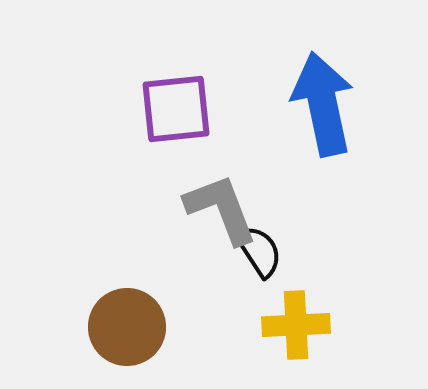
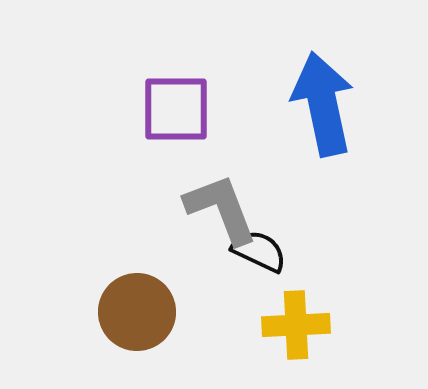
purple square: rotated 6 degrees clockwise
black semicircle: rotated 32 degrees counterclockwise
brown circle: moved 10 px right, 15 px up
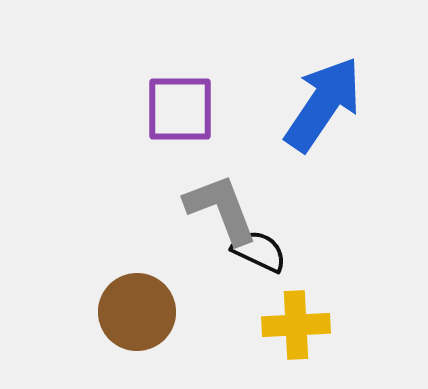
blue arrow: rotated 46 degrees clockwise
purple square: moved 4 px right
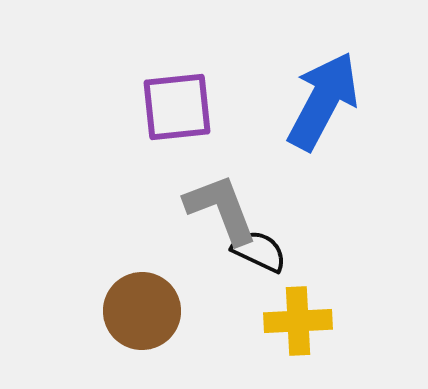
blue arrow: moved 3 px up; rotated 6 degrees counterclockwise
purple square: moved 3 px left, 2 px up; rotated 6 degrees counterclockwise
brown circle: moved 5 px right, 1 px up
yellow cross: moved 2 px right, 4 px up
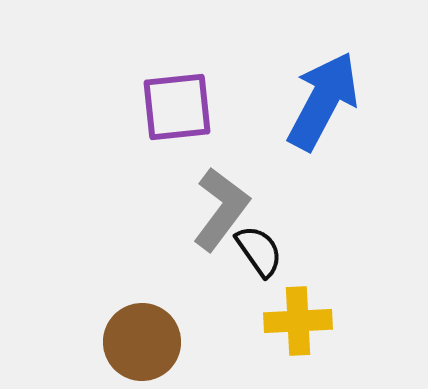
gray L-shape: rotated 58 degrees clockwise
black semicircle: rotated 30 degrees clockwise
brown circle: moved 31 px down
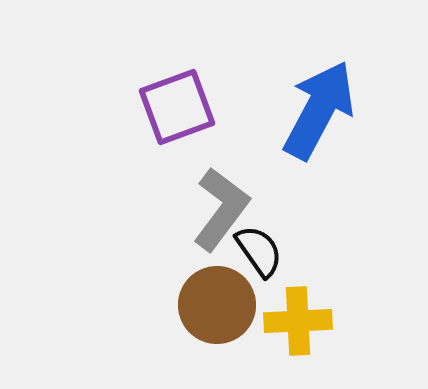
blue arrow: moved 4 px left, 9 px down
purple square: rotated 14 degrees counterclockwise
brown circle: moved 75 px right, 37 px up
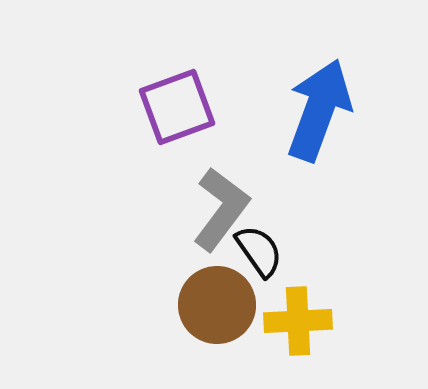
blue arrow: rotated 8 degrees counterclockwise
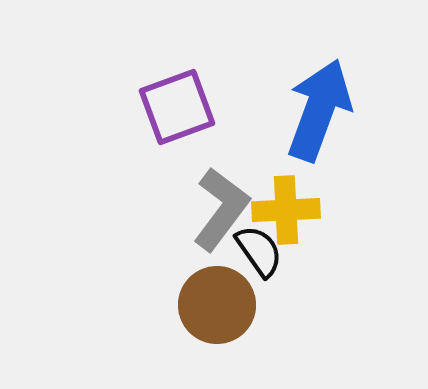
yellow cross: moved 12 px left, 111 px up
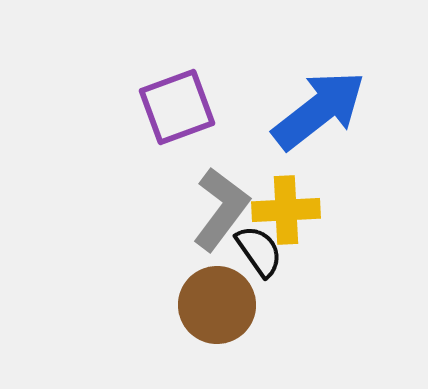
blue arrow: rotated 32 degrees clockwise
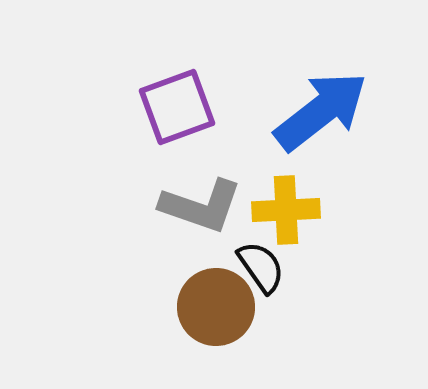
blue arrow: moved 2 px right, 1 px down
gray L-shape: moved 20 px left, 3 px up; rotated 72 degrees clockwise
black semicircle: moved 2 px right, 16 px down
brown circle: moved 1 px left, 2 px down
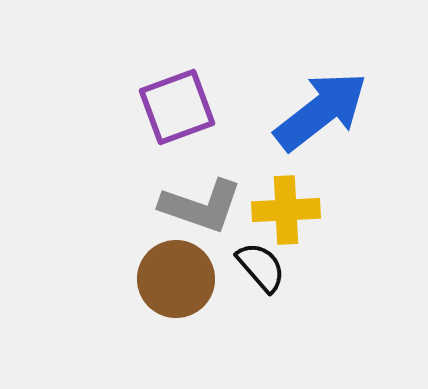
black semicircle: rotated 6 degrees counterclockwise
brown circle: moved 40 px left, 28 px up
